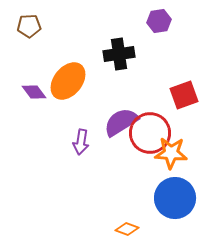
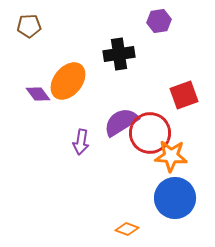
purple diamond: moved 4 px right, 2 px down
orange star: moved 3 px down
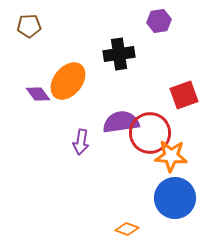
purple semicircle: rotated 24 degrees clockwise
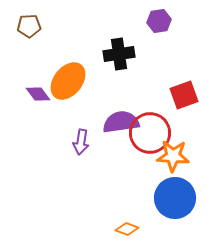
orange star: moved 2 px right
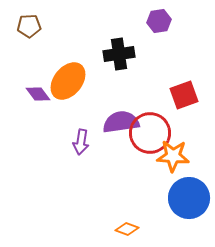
blue circle: moved 14 px right
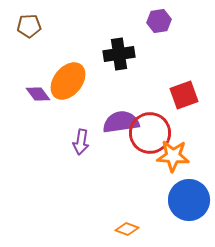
blue circle: moved 2 px down
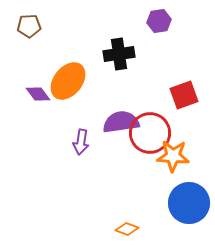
blue circle: moved 3 px down
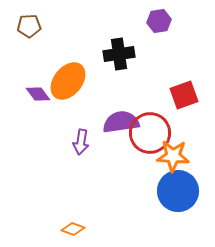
blue circle: moved 11 px left, 12 px up
orange diamond: moved 54 px left
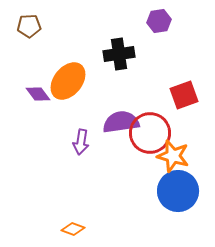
orange star: rotated 12 degrees clockwise
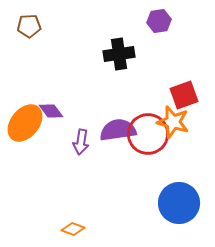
orange ellipse: moved 43 px left, 42 px down
purple diamond: moved 13 px right, 17 px down
purple semicircle: moved 3 px left, 8 px down
red circle: moved 2 px left, 1 px down
orange star: moved 34 px up
blue circle: moved 1 px right, 12 px down
